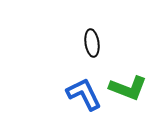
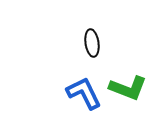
blue L-shape: moved 1 px up
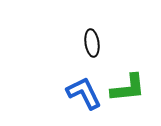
green L-shape: rotated 27 degrees counterclockwise
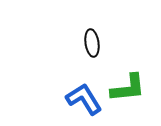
blue L-shape: moved 6 px down; rotated 6 degrees counterclockwise
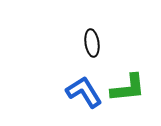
blue L-shape: moved 7 px up
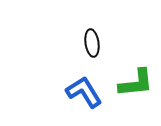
green L-shape: moved 8 px right, 5 px up
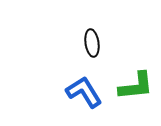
green L-shape: moved 3 px down
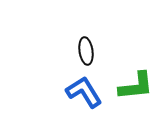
black ellipse: moved 6 px left, 8 px down
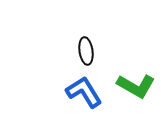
green L-shape: rotated 36 degrees clockwise
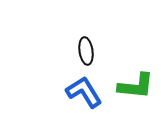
green L-shape: rotated 24 degrees counterclockwise
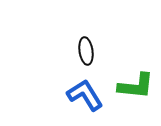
blue L-shape: moved 1 px right, 3 px down
